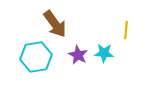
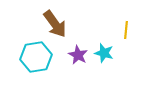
cyan star: rotated 12 degrees clockwise
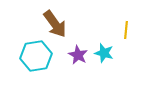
cyan hexagon: moved 1 px up
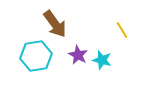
yellow line: moved 4 px left; rotated 36 degrees counterclockwise
cyan star: moved 2 px left, 7 px down
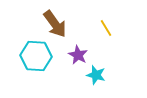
yellow line: moved 16 px left, 2 px up
cyan hexagon: rotated 12 degrees clockwise
cyan star: moved 6 px left, 15 px down
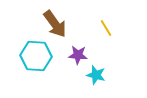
purple star: rotated 24 degrees counterclockwise
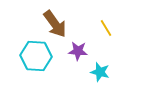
purple star: moved 4 px up
cyan star: moved 4 px right, 3 px up
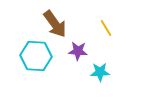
cyan star: rotated 18 degrees counterclockwise
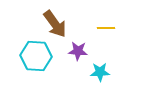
yellow line: rotated 60 degrees counterclockwise
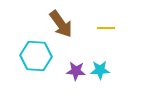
brown arrow: moved 6 px right
purple star: moved 2 px left, 20 px down
cyan star: moved 2 px up
